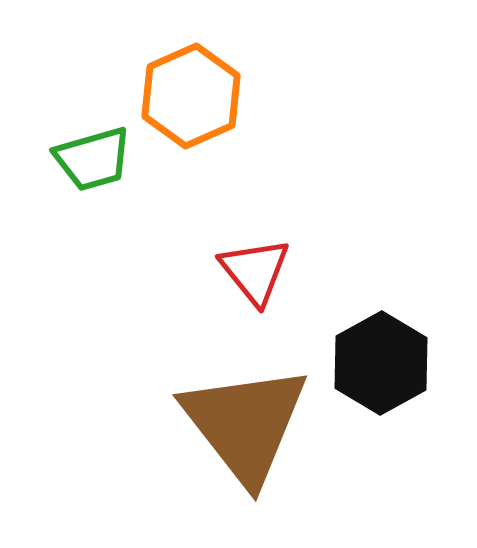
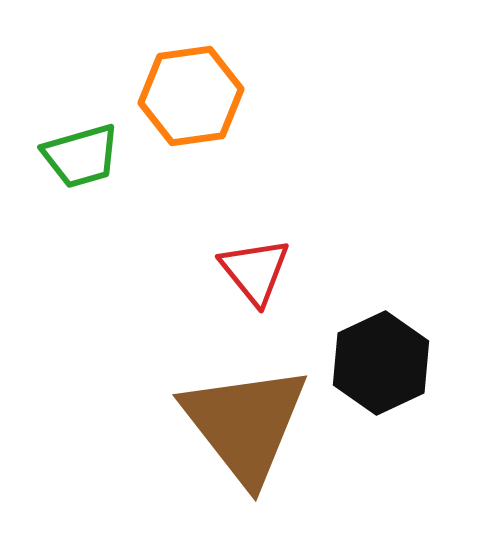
orange hexagon: rotated 16 degrees clockwise
green trapezoid: moved 12 px left, 3 px up
black hexagon: rotated 4 degrees clockwise
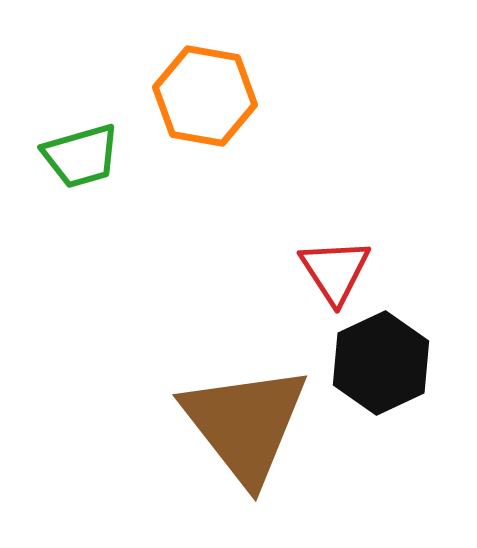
orange hexagon: moved 14 px right; rotated 18 degrees clockwise
red triangle: moved 80 px right; rotated 6 degrees clockwise
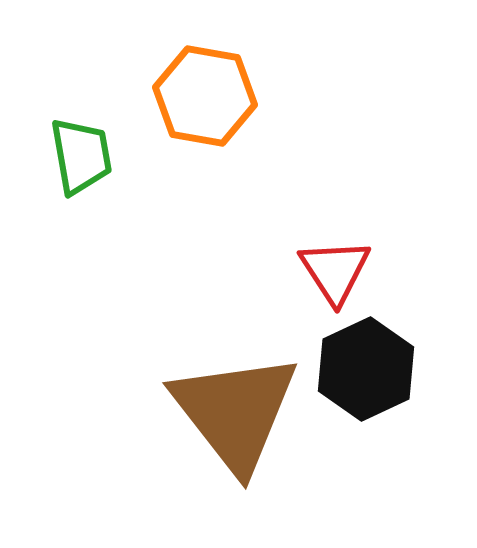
green trapezoid: rotated 84 degrees counterclockwise
black hexagon: moved 15 px left, 6 px down
brown triangle: moved 10 px left, 12 px up
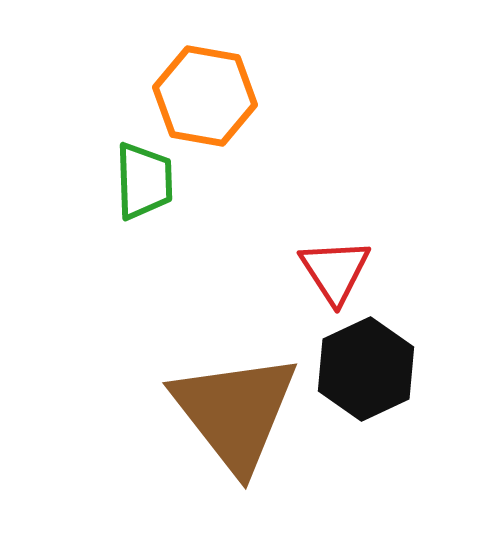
green trapezoid: moved 63 px right, 25 px down; rotated 8 degrees clockwise
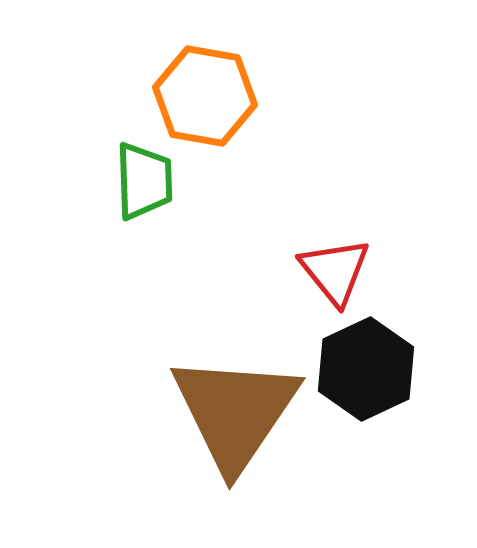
red triangle: rotated 6 degrees counterclockwise
brown triangle: rotated 12 degrees clockwise
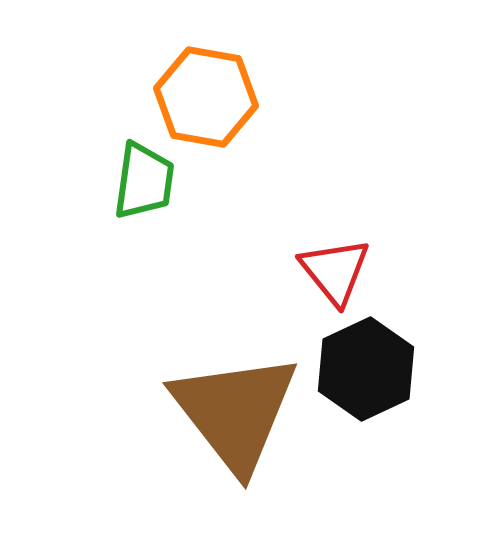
orange hexagon: moved 1 px right, 1 px down
green trapezoid: rotated 10 degrees clockwise
brown triangle: rotated 12 degrees counterclockwise
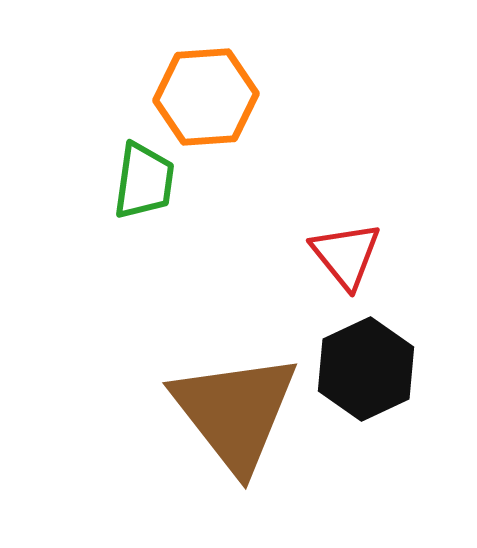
orange hexagon: rotated 14 degrees counterclockwise
red triangle: moved 11 px right, 16 px up
